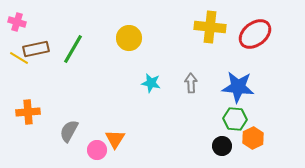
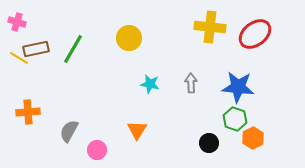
cyan star: moved 1 px left, 1 px down
green hexagon: rotated 15 degrees clockwise
orange triangle: moved 22 px right, 9 px up
black circle: moved 13 px left, 3 px up
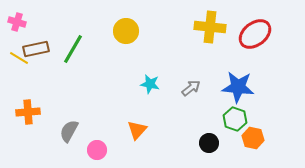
yellow circle: moved 3 px left, 7 px up
gray arrow: moved 5 px down; rotated 54 degrees clockwise
orange triangle: rotated 10 degrees clockwise
orange hexagon: rotated 20 degrees counterclockwise
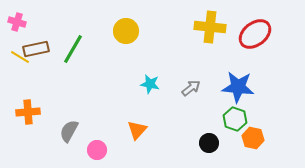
yellow line: moved 1 px right, 1 px up
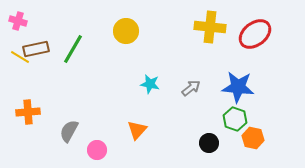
pink cross: moved 1 px right, 1 px up
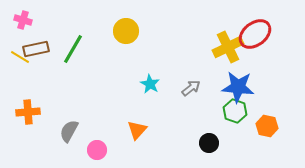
pink cross: moved 5 px right, 1 px up
yellow cross: moved 18 px right, 20 px down; rotated 32 degrees counterclockwise
cyan star: rotated 18 degrees clockwise
green hexagon: moved 8 px up
orange hexagon: moved 14 px right, 12 px up
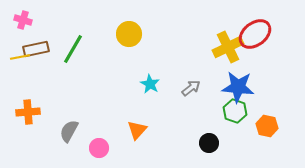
yellow circle: moved 3 px right, 3 px down
yellow line: rotated 42 degrees counterclockwise
pink circle: moved 2 px right, 2 px up
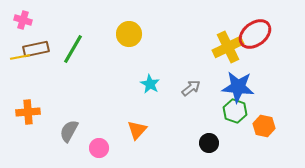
orange hexagon: moved 3 px left
